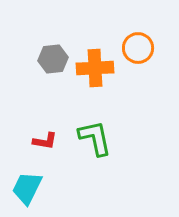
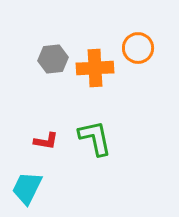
red L-shape: moved 1 px right
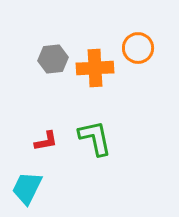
red L-shape: rotated 20 degrees counterclockwise
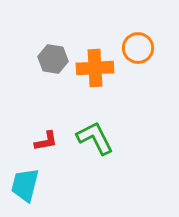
gray hexagon: rotated 16 degrees clockwise
green L-shape: rotated 15 degrees counterclockwise
cyan trapezoid: moved 2 px left, 3 px up; rotated 12 degrees counterclockwise
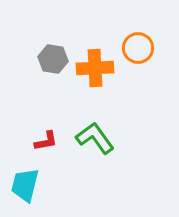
green L-shape: rotated 9 degrees counterclockwise
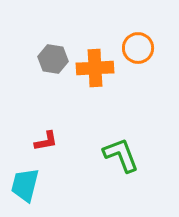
green L-shape: moved 26 px right, 17 px down; rotated 15 degrees clockwise
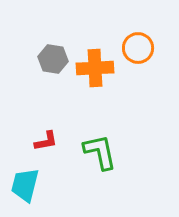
green L-shape: moved 21 px left, 3 px up; rotated 9 degrees clockwise
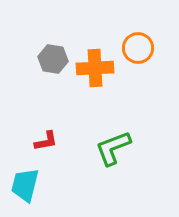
green L-shape: moved 13 px right, 4 px up; rotated 99 degrees counterclockwise
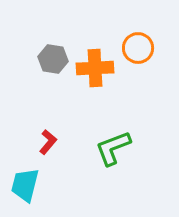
red L-shape: moved 2 px right, 1 px down; rotated 40 degrees counterclockwise
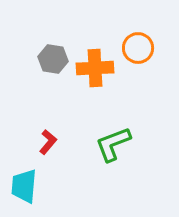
green L-shape: moved 4 px up
cyan trapezoid: moved 1 px left, 1 px down; rotated 9 degrees counterclockwise
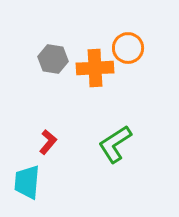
orange circle: moved 10 px left
green L-shape: moved 2 px right; rotated 12 degrees counterclockwise
cyan trapezoid: moved 3 px right, 4 px up
